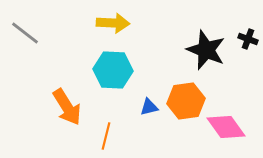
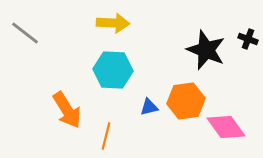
orange arrow: moved 3 px down
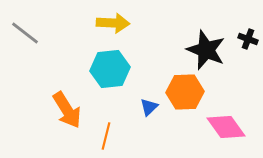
cyan hexagon: moved 3 px left, 1 px up; rotated 9 degrees counterclockwise
orange hexagon: moved 1 px left, 9 px up; rotated 6 degrees clockwise
blue triangle: rotated 30 degrees counterclockwise
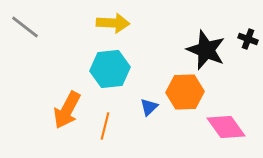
gray line: moved 6 px up
orange arrow: rotated 60 degrees clockwise
orange line: moved 1 px left, 10 px up
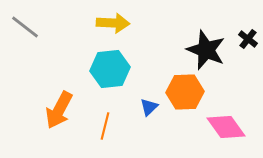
black cross: rotated 18 degrees clockwise
orange arrow: moved 8 px left
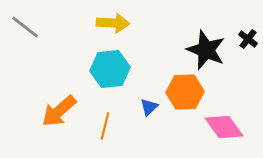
orange arrow: moved 1 px down; rotated 21 degrees clockwise
pink diamond: moved 2 px left
